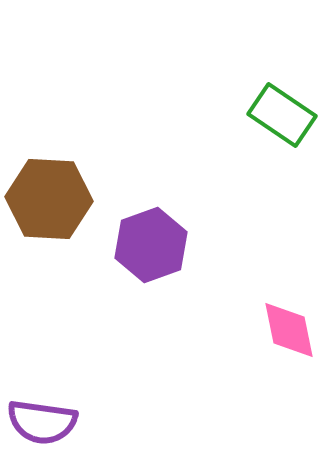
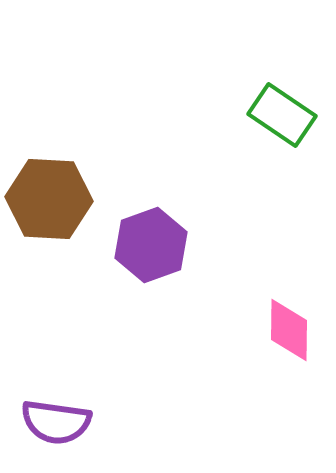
pink diamond: rotated 12 degrees clockwise
purple semicircle: moved 14 px right
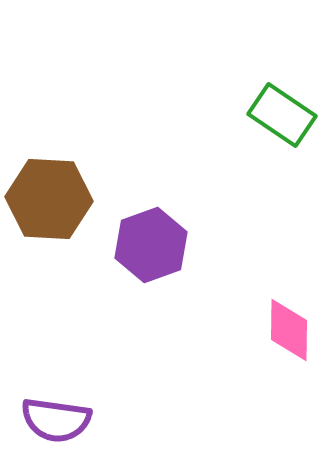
purple semicircle: moved 2 px up
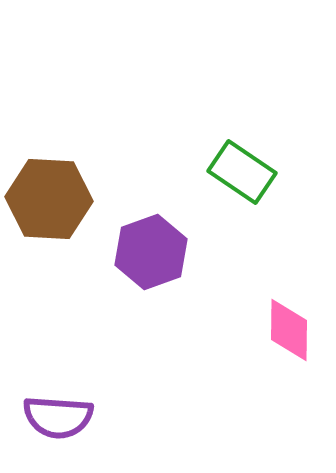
green rectangle: moved 40 px left, 57 px down
purple hexagon: moved 7 px down
purple semicircle: moved 2 px right, 3 px up; rotated 4 degrees counterclockwise
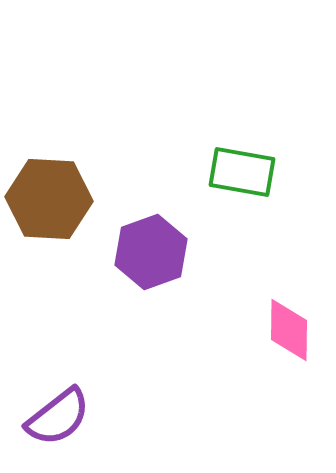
green rectangle: rotated 24 degrees counterclockwise
purple semicircle: rotated 42 degrees counterclockwise
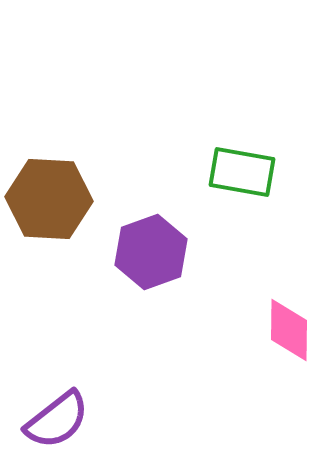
purple semicircle: moved 1 px left, 3 px down
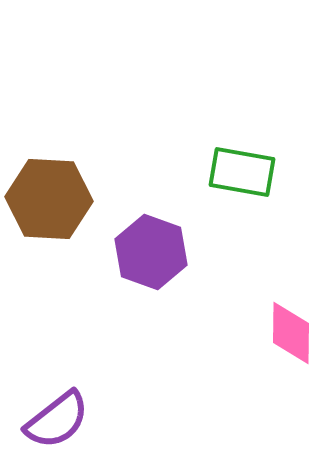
purple hexagon: rotated 20 degrees counterclockwise
pink diamond: moved 2 px right, 3 px down
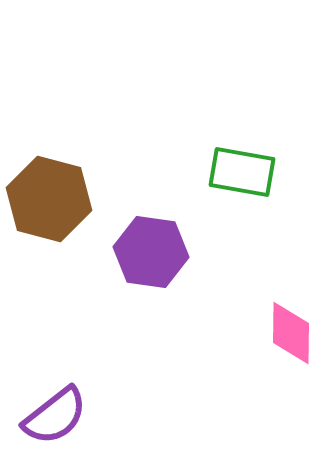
brown hexagon: rotated 12 degrees clockwise
purple hexagon: rotated 12 degrees counterclockwise
purple semicircle: moved 2 px left, 4 px up
